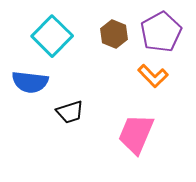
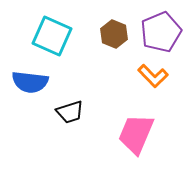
purple pentagon: rotated 6 degrees clockwise
cyan square: rotated 21 degrees counterclockwise
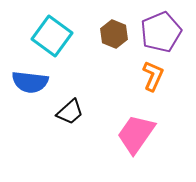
cyan square: rotated 12 degrees clockwise
orange L-shape: rotated 112 degrees counterclockwise
black trapezoid: rotated 24 degrees counterclockwise
pink trapezoid: rotated 12 degrees clockwise
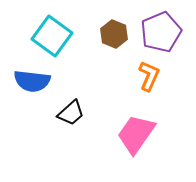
orange L-shape: moved 4 px left
blue semicircle: moved 2 px right, 1 px up
black trapezoid: moved 1 px right, 1 px down
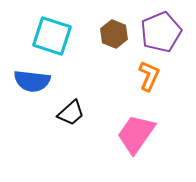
cyan square: rotated 18 degrees counterclockwise
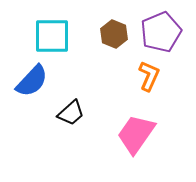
cyan square: rotated 18 degrees counterclockwise
blue semicircle: rotated 54 degrees counterclockwise
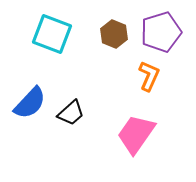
purple pentagon: rotated 6 degrees clockwise
cyan square: moved 2 px up; rotated 21 degrees clockwise
blue semicircle: moved 2 px left, 22 px down
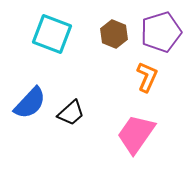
orange L-shape: moved 2 px left, 1 px down
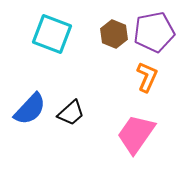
purple pentagon: moved 7 px left; rotated 6 degrees clockwise
blue semicircle: moved 6 px down
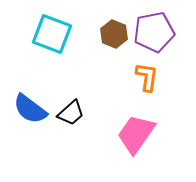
orange L-shape: rotated 16 degrees counterclockwise
blue semicircle: rotated 84 degrees clockwise
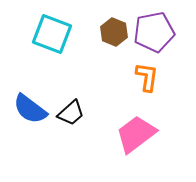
brown hexagon: moved 2 px up
pink trapezoid: rotated 18 degrees clockwise
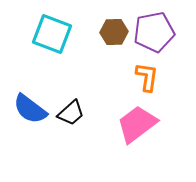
brown hexagon: rotated 24 degrees counterclockwise
pink trapezoid: moved 1 px right, 10 px up
